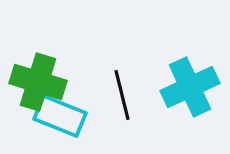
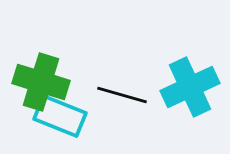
green cross: moved 3 px right
black line: rotated 60 degrees counterclockwise
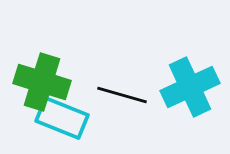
green cross: moved 1 px right
cyan rectangle: moved 2 px right, 2 px down
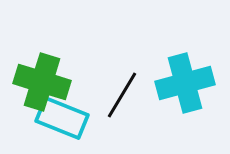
cyan cross: moved 5 px left, 4 px up; rotated 10 degrees clockwise
black line: rotated 75 degrees counterclockwise
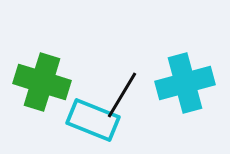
cyan rectangle: moved 31 px right, 2 px down
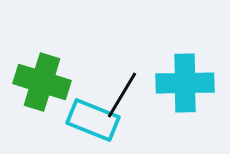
cyan cross: rotated 14 degrees clockwise
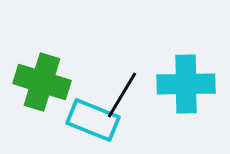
cyan cross: moved 1 px right, 1 px down
